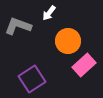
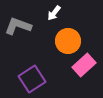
white arrow: moved 5 px right
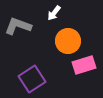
pink rectangle: rotated 25 degrees clockwise
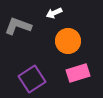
white arrow: rotated 28 degrees clockwise
pink rectangle: moved 6 px left, 8 px down
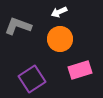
white arrow: moved 5 px right, 1 px up
orange circle: moved 8 px left, 2 px up
pink rectangle: moved 2 px right, 3 px up
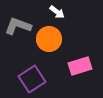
white arrow: moved 2 px left; rotated 119 degrees counterclockwise
orange circle: moved 11 px left
pink rectangle: moved 4 px up
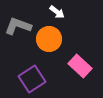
pink rectangle: rotated 60 degrees clockwise
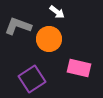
pink rectangle: moved 1 px left, 2 px down; rotated 30 degrees counterclockwise
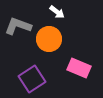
pink rectangle: rotated 10 degrees clockwise
